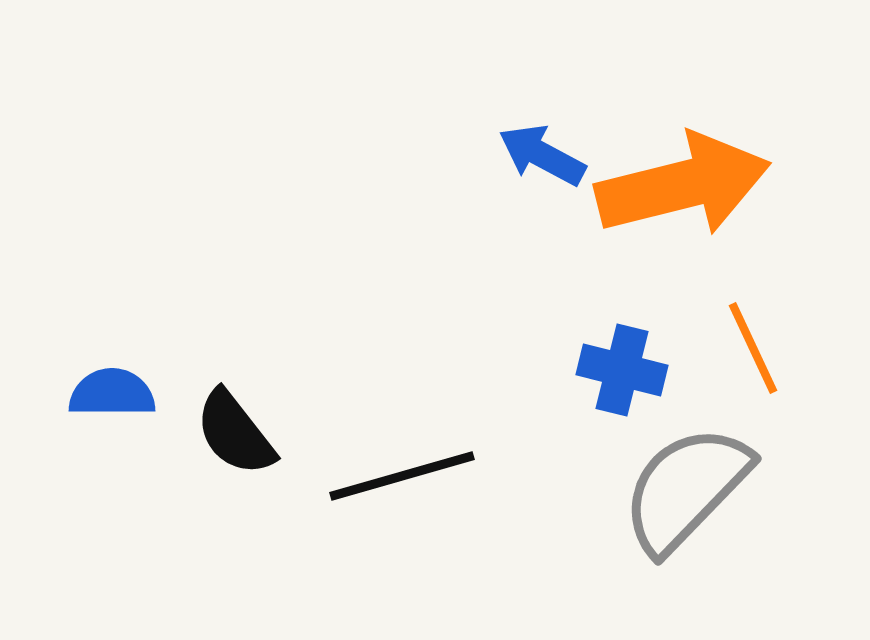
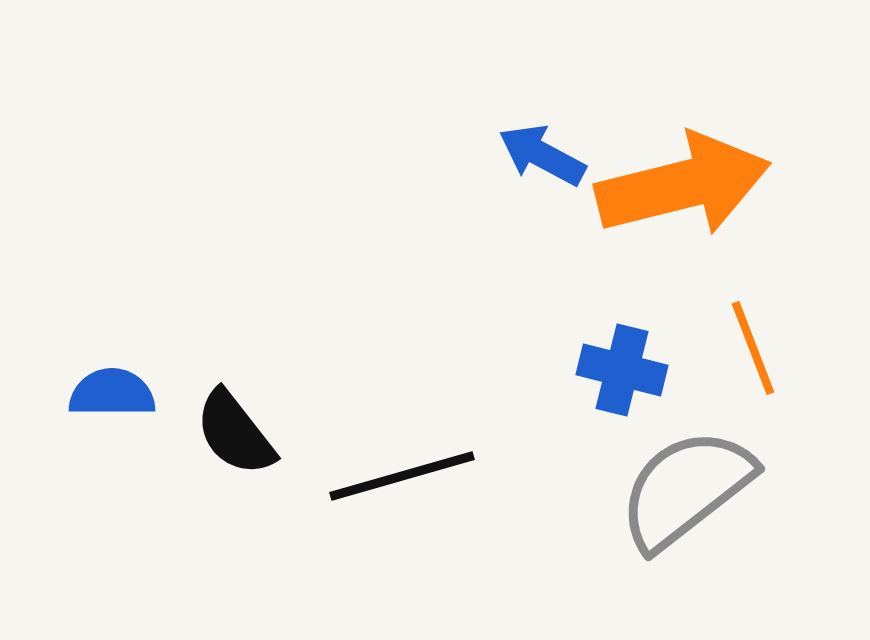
orange line: rotated 4 degrees clockwise
gray semicircle: rotated 8 degrees clockwise
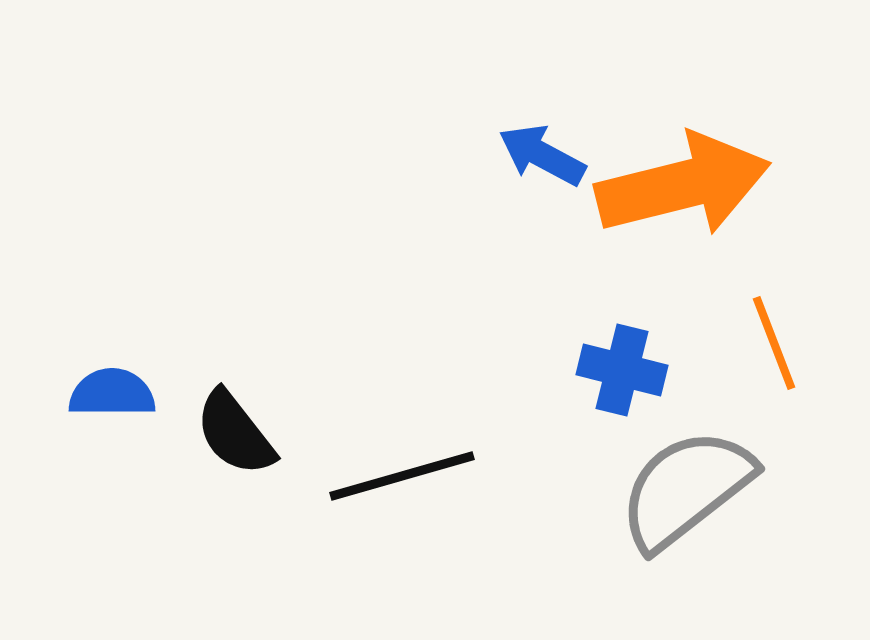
orange line: moved 21 px right, 5 px up
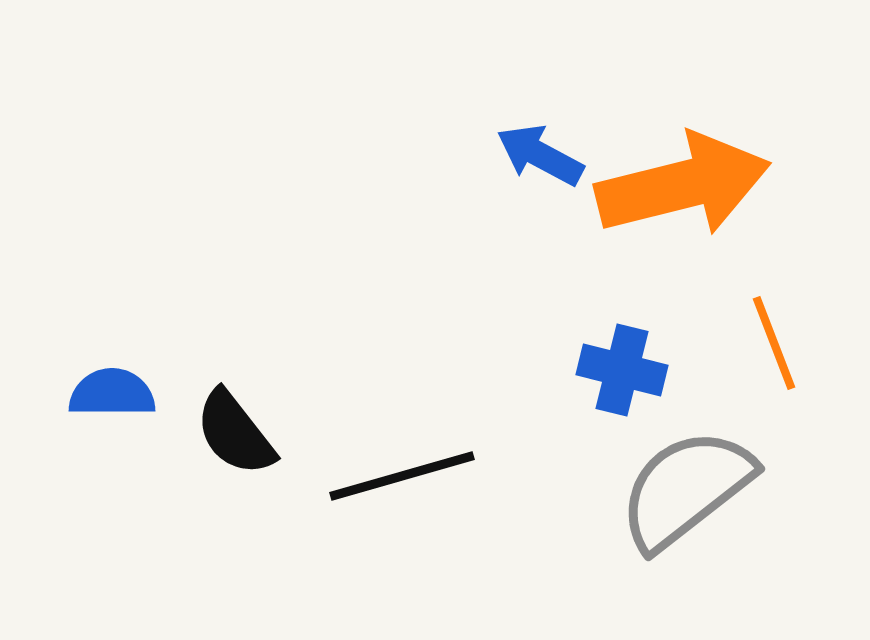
blue arrow: moved 2 px left
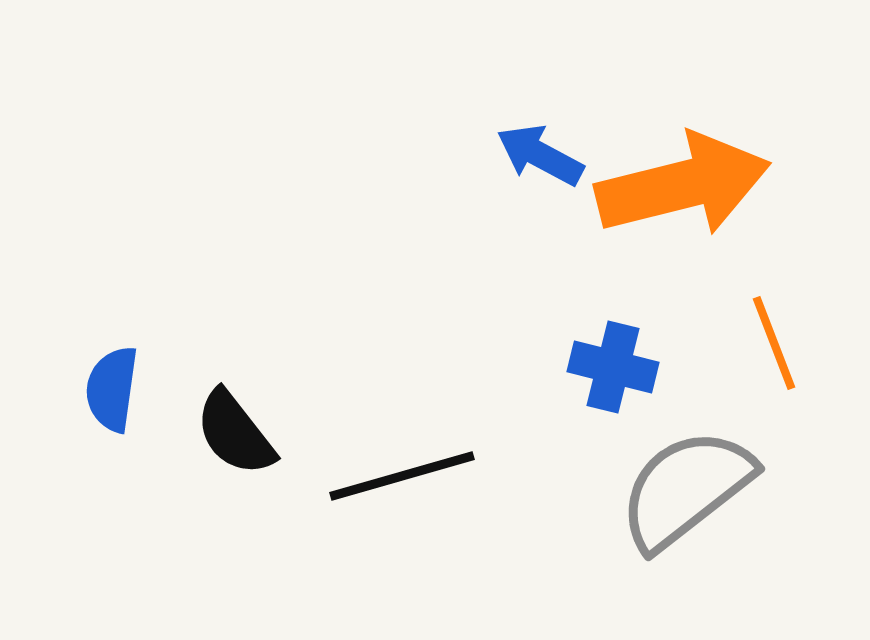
blue cross: moved 9 px left, 3 px up
blue semicircle: moved 4 px up; rotated 82 degrees counterclockwise
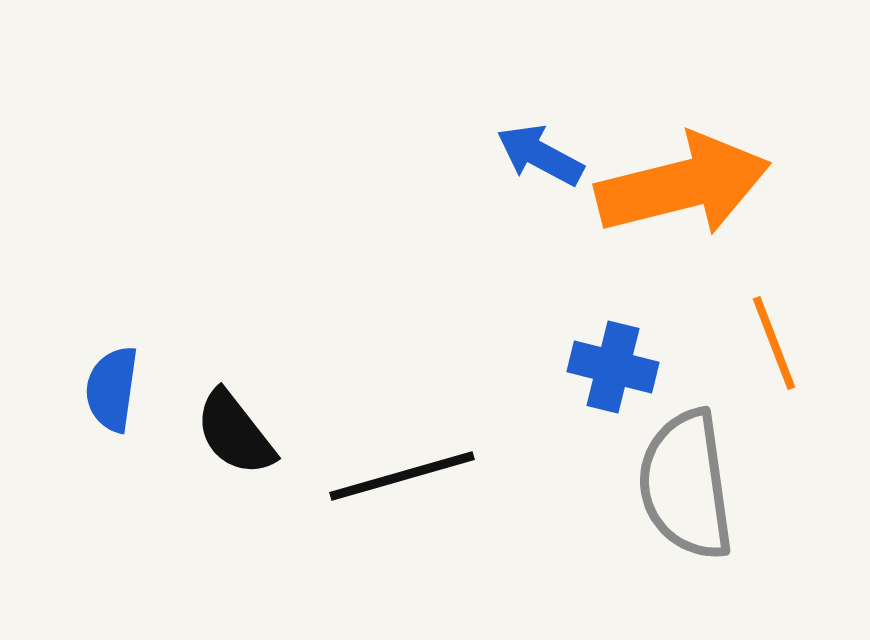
gray semicircle: moved 4 px up; rotated 60 degrees counterclockwise
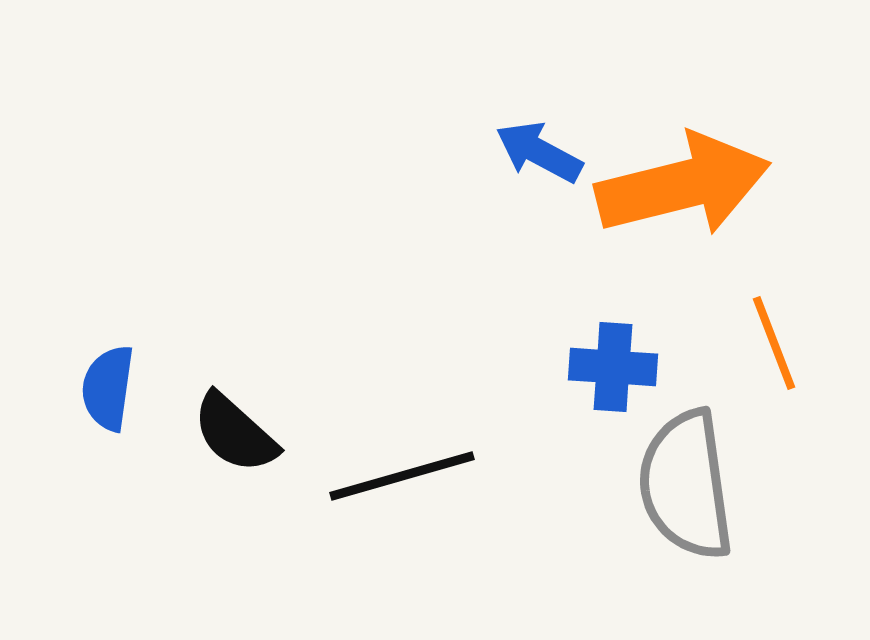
blue arrow: moved 1 px left, 3 px up
blue cross: rotated 10 degrees counterclockwise
blue semicircle: moved 4 px left, 1 px up
black semicircle: rotated 10 degrees counterclockwise
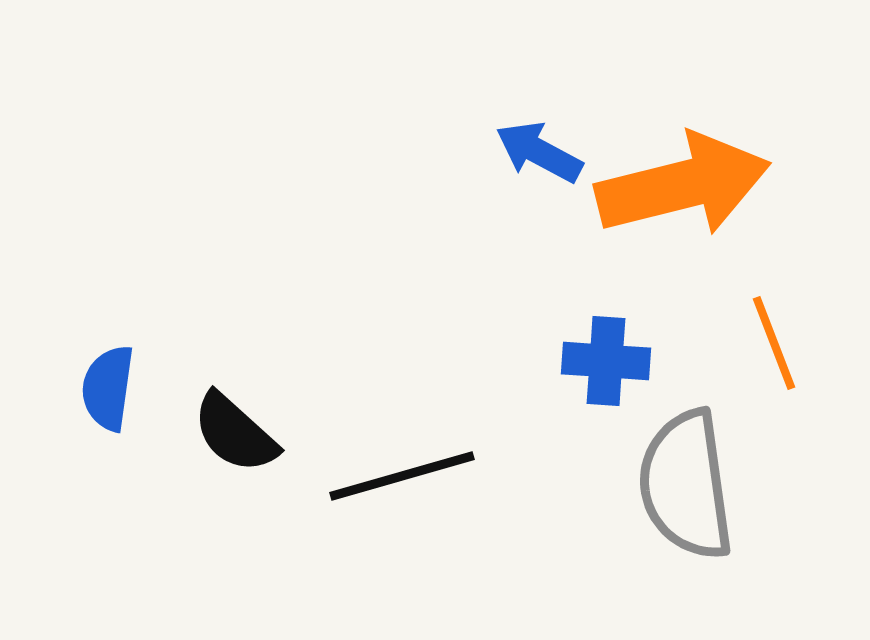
blue cross: moved 7 px left, 6 px up
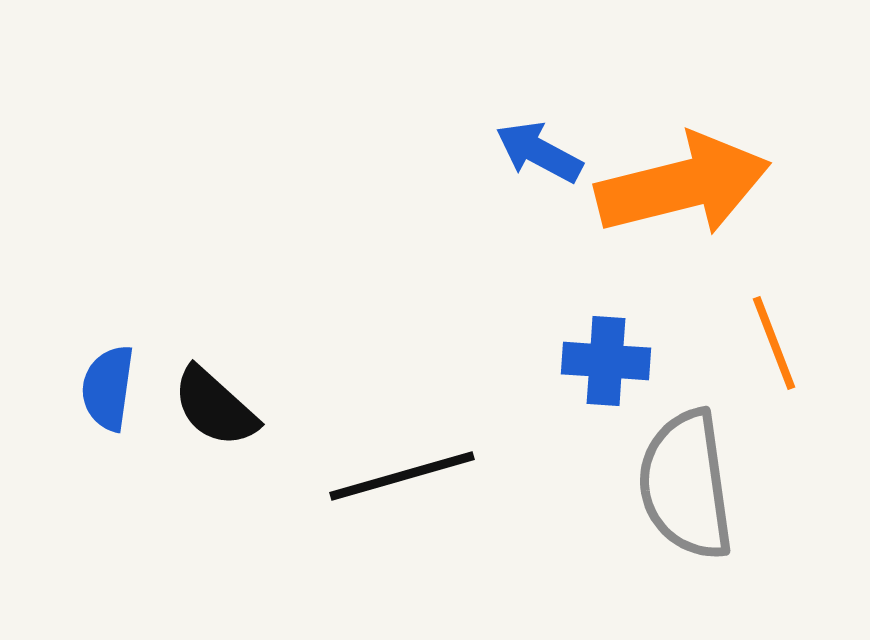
black semicircle: moved 20 px left, 26 px up
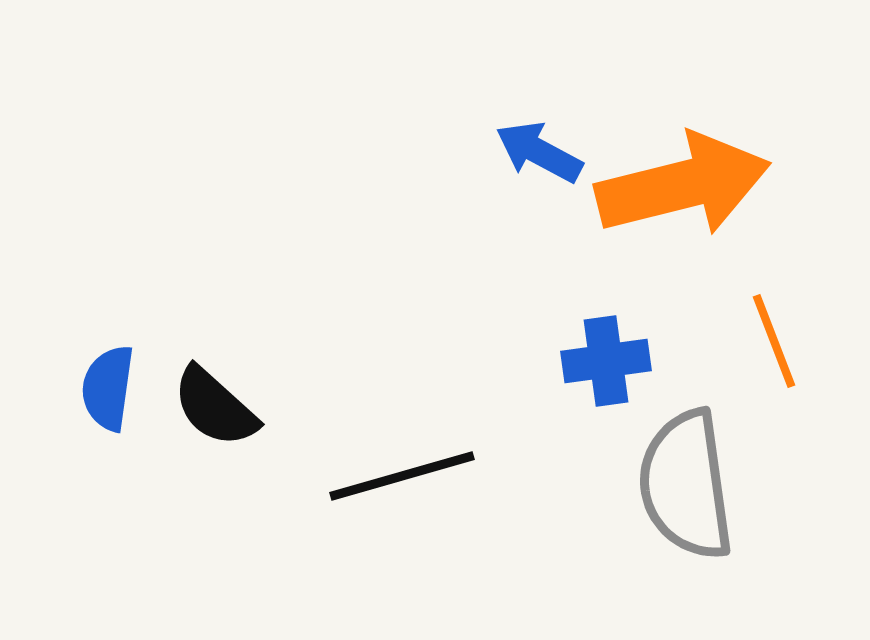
orange line: moved 2 px up
blue cross: rotated 12 degrees counterclockwise
